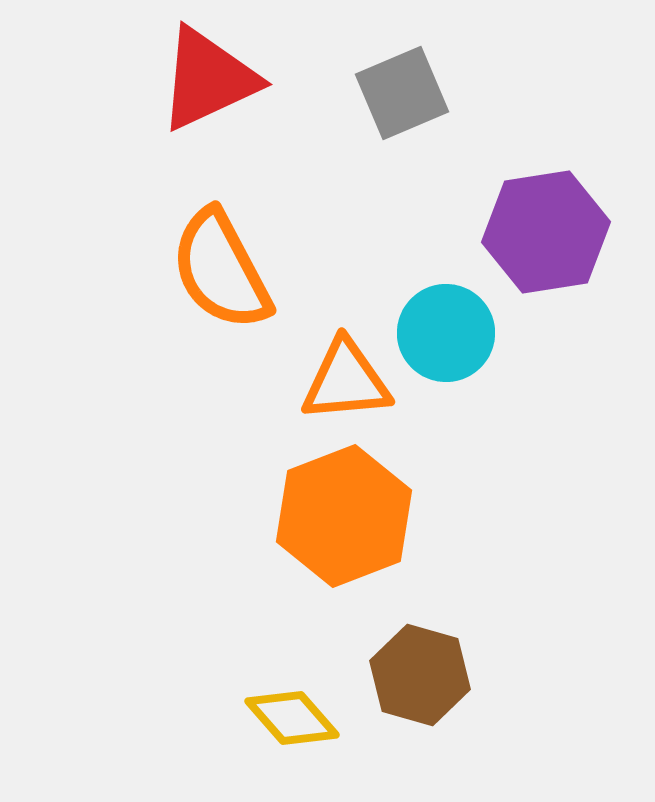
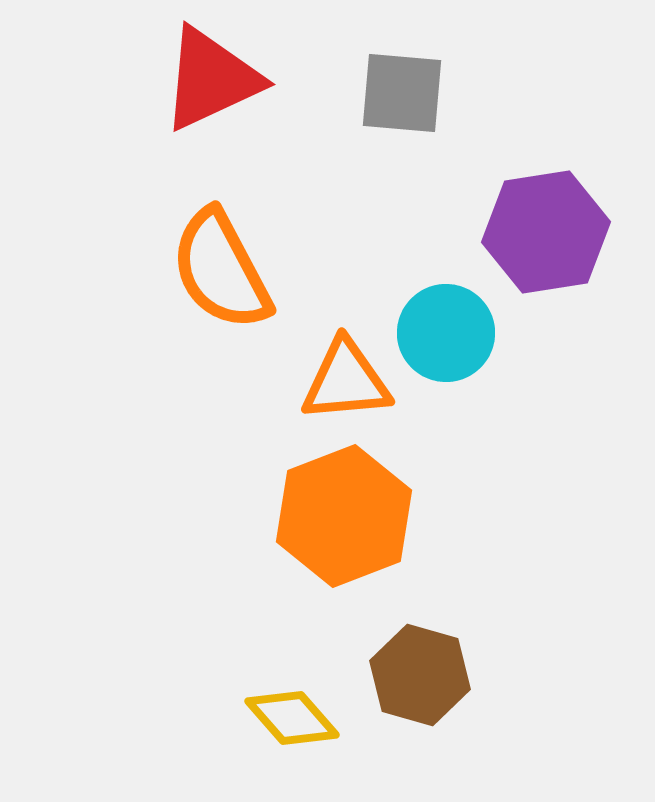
red triangle: moved 3 px right
gray square: rotated 28 degrees clockwise
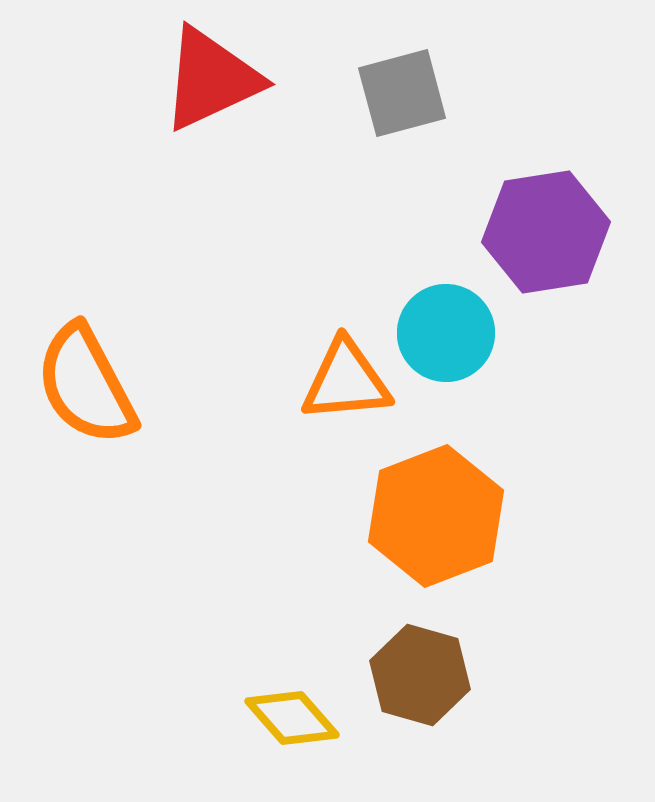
gray square: rotated 20 degrees counterclockwise
orange semicircle: moved 135 px left, 115 px down
orange hexagon: moved 92 px right
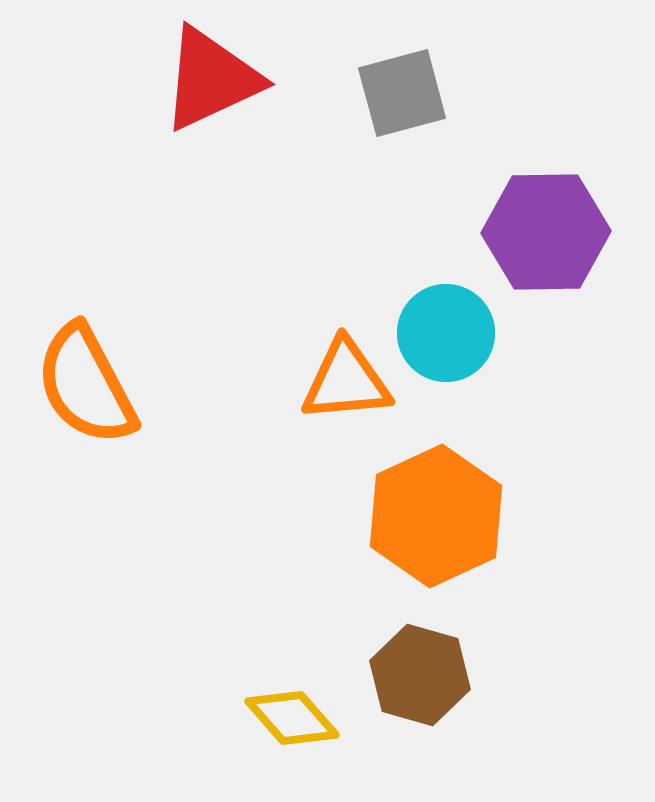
purple hexagon: rotated 8 degrees clockwise
orange hexagon: rotated 4 degrees counterclockwise
